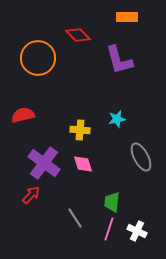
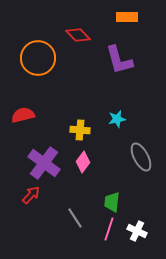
pink diamond: moved 2 px up; rotated 55 degrees clockwise
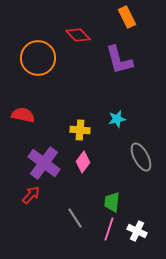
orange rectangle: rotated 65 degrees clockwise
red semicircle: rotated 25 degrees clockwise
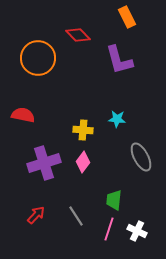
cyan star: rotated 18 degrees clockwise
yellow cross: moved 3 px right
purple cross: rotated 36 degrees clockwise
red arrow: moved 5 px right, 20 px down
green trapezoid: moved 2 px right, 2 px up
gray line: moved 1 px right, 2 px up
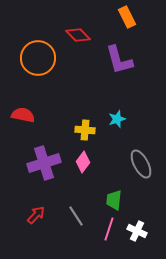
cyan star: rotated 24 degrees counterclockwise
yellow cross: moved 2 px right
gray ellipse: moved 7 px down
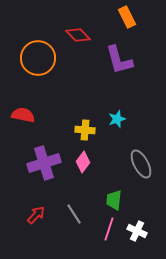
gray line: moved 2 px left, 2 px up
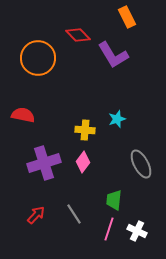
purple L-shape: moved 6 px left, 5 px up; rotated 16 degrees counterclockwise
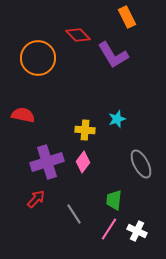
purple cross: moved 3 px right, 1 px up
red arrow: moved 16 px up
pink line: rotated 15 degrees clockwise
